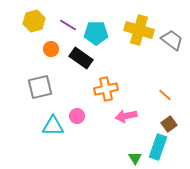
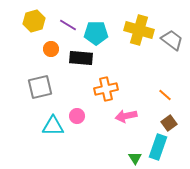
black rectangle: rotated 30 degrees counterclockwise
brown square: moved 1 px up
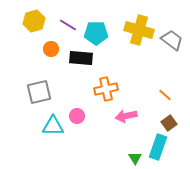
gray square: moved 1 px left, 5 px down
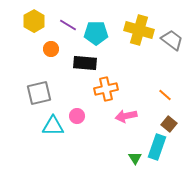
yellow hexagon: rotated 15 degrees counterclockwise
black rectangle: moved 4 px right, 5 px down
gray square: moved 1 px down
brown square: moved 1 px down; rotated 14 degrees counterclockwise
cyan rectangle: moved 1 px left
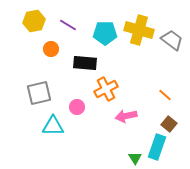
yellow hexagon: rotated 20 degrees clockwise
cyan pentagon: moved 9 px right
orange cross: rotated 15 degrees counterclockwise
pink circle: moved 9 px up
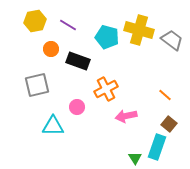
yellow hexagon: moved 1 px right
cyan pentagon: moved 2 px right, 4 px down; rotated 15 degrees clockwise
black rectangle: moved 7 px left, 2 px up; rotated 15 degrees clockwise
gray square: moved 2 px left, 8 px up
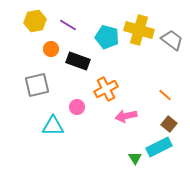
cyan rectangle: moved 2 px right; rotated 45 degrees clockwise
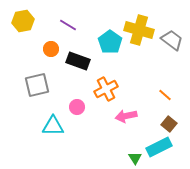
yellow hexagon: moved 12 px left
cyan pentagon: moved 3 px right, 5 px down; rotated 20 degrees clockwise
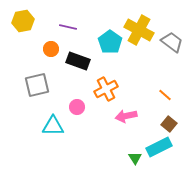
purple line: moved 2 px down; rotated 18 degrees counterclockwise
yellow cross: rotated 12 degrees clockwise
gray trapezoid: moved 2 px down
